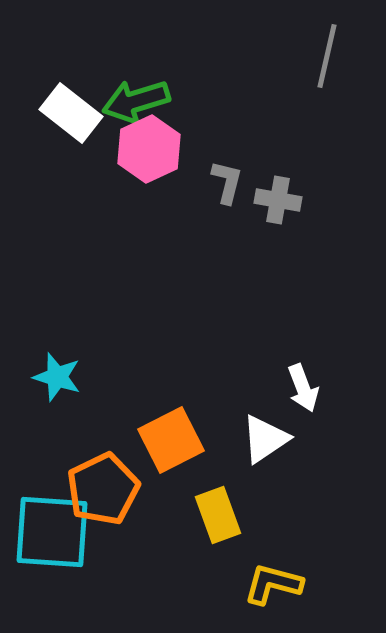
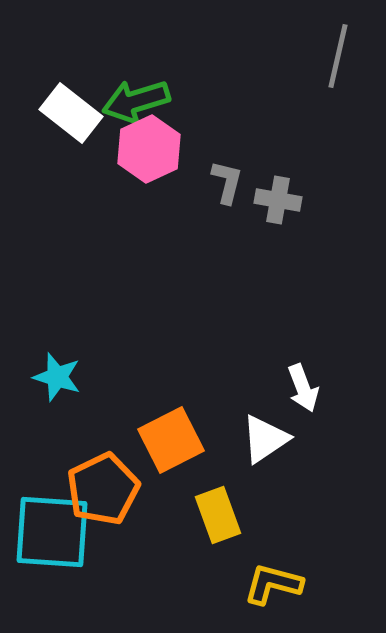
gray line: moved 11 px right
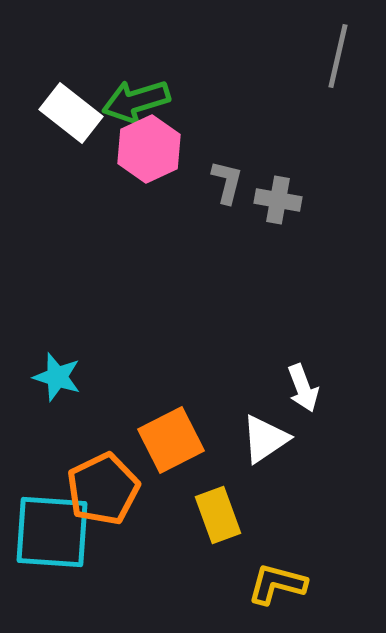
yellow L-shape: moved 4 px right
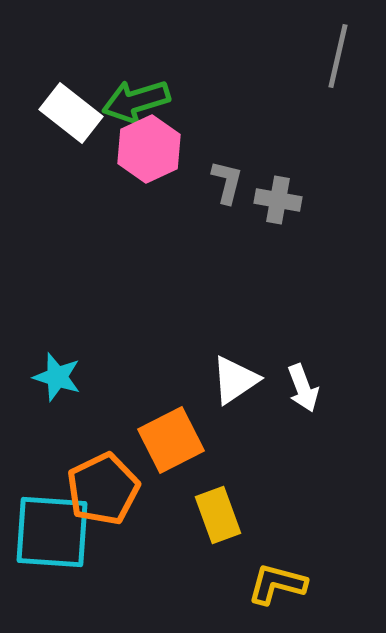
white triangle: moved 30 px left, 59 px up
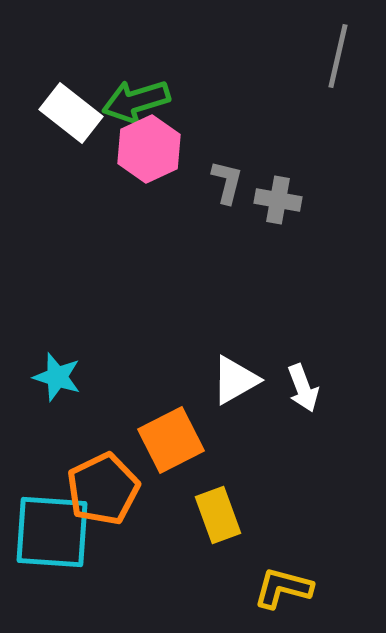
white triangle: rotated 4 degrees clockwise
yellow L-shape: moved 6 px right, 4 px down
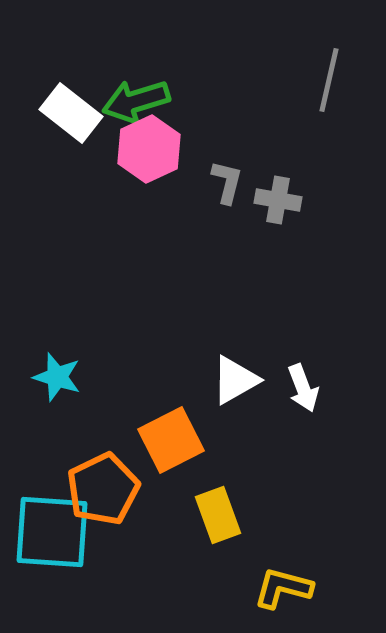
gray line: moved 9 px left, 24 px down
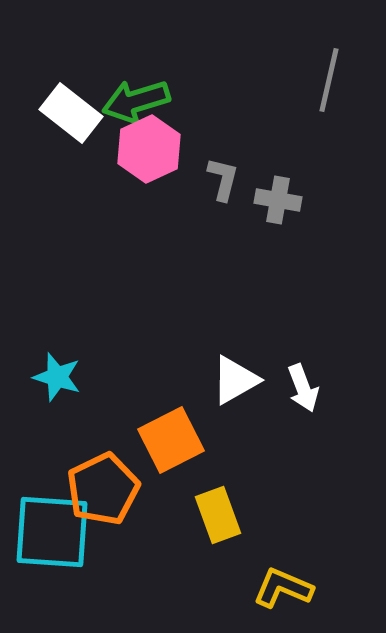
gray L-shape: moved 4 px left, 3 px up
yellow L-shape: rotated 8 degrees clockwise
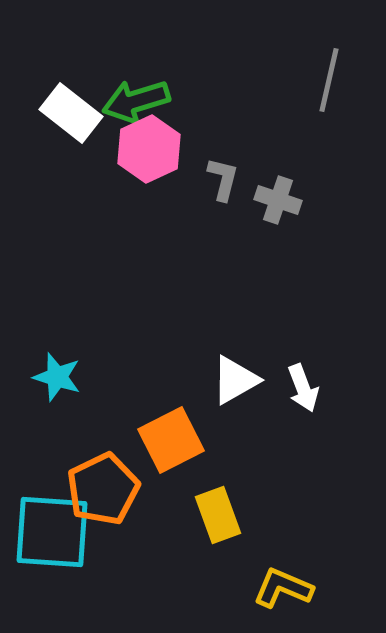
gray cross: rotated 9 degrees clockwise
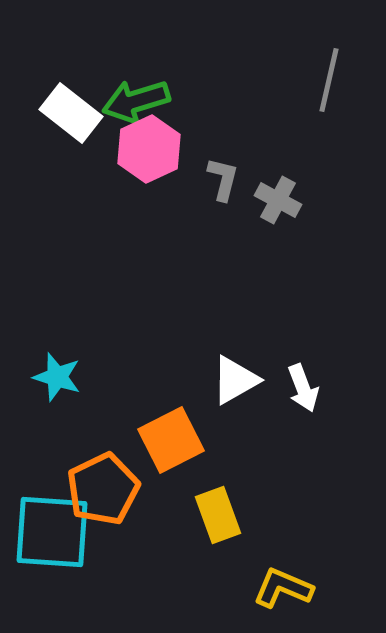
gray cross: rotated 9 degrees clockwise
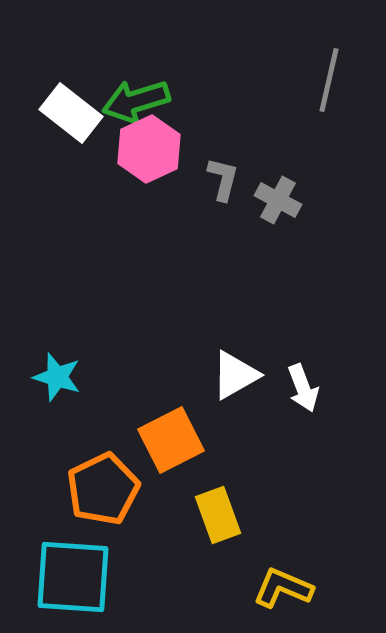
white triangle: moved 5 px up
cyan square: moved 21 px right, 45 px down
